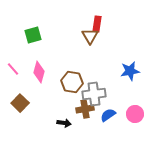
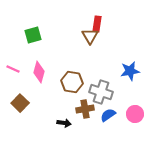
pink line: rotated 24 degrees counterclockwise
gray cross: moved 7 px right, 2 px up; rotated 25 degrees clockwise
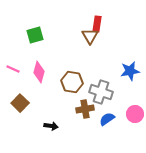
green square: moved 2 px right
blue semicircle: moved 1 px left, 4 px down
black arrow: moved 13 px left, 3 px down
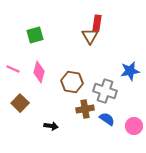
red rectangle: moved 1 px up
gray cross: moved 4 px right, 1 px up
pink circle: moved 1 px left, 12 px down
blue semicircle: rotated 70 degrees clockwise
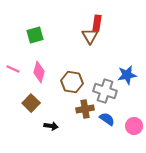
blue star: moved 3 px left, 4 px down
brown square: moved 11 px right
